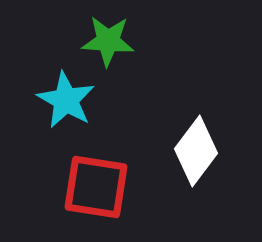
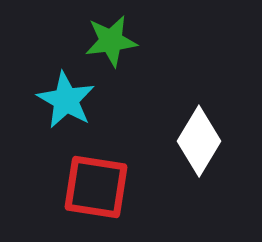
green star: moved 3 px right; rotated 12 degrees counterclockwise
white diamond: moved 3 px right, 10 px up; rotated 6 degrees counterclockwise
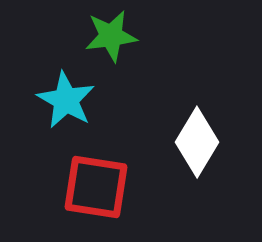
green star: moved 5 px up
white diamond: moved 2 px left, 1 px down
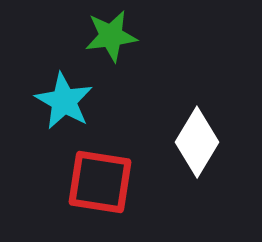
cyan star: moved 2 px left, 1 px down
red square: moved 4 px right, 5 px up
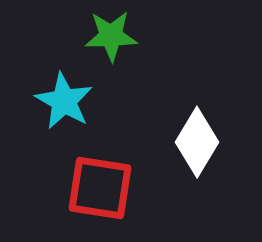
green star: rotated 6 degrees clockwise
red square: moved 6 px down
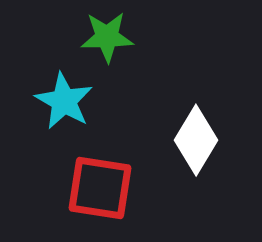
green star: moved 4 px left, 1 px down
white diamond: moved 1 px left, 2 px up
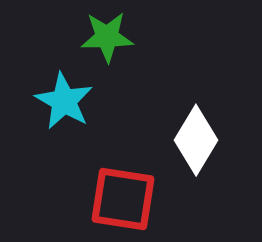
red square: moved 23 px right, 11 px down
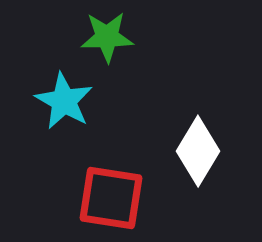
white diamond: moved 2 px right, 11 px down
red square: moved 12 px left, 1 px up
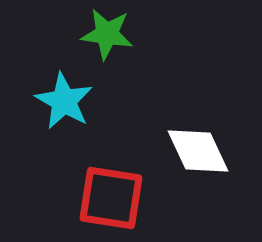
green star: moved 3 px up; rotated 10 degrees clockwise
white diamond: rotated 56 degrees counterclockwise
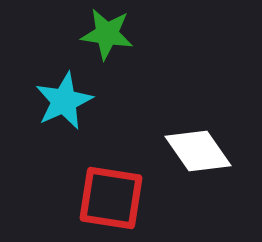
cyan star: rotated 18 degrees clockwise
white diamond: rotated 10 degrees counterclockwise
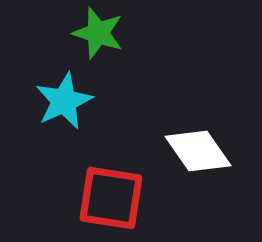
green star: moved 9 px left, 1 px up; rotated 10 degrees clockwise
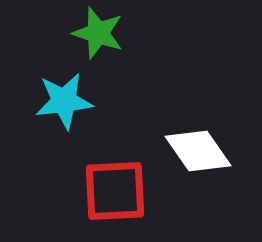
cyan star: rotated 18 degrees clockwise
red square: moved 4 px right, 7 px up; rotated 12 degrees counterclockwise
